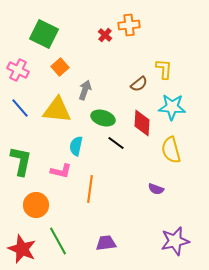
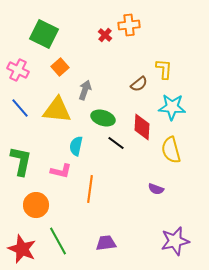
red diamond: moved 4 px down
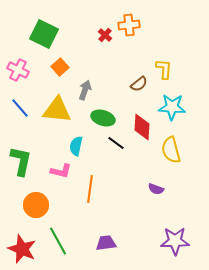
purple star: rotated 12 degrees clockwise
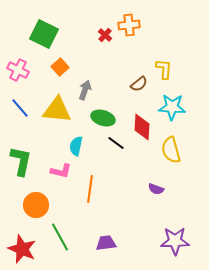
green line: moved 2 px right, 4 px up
